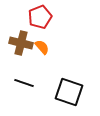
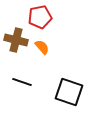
red pentagon: rotated 10 degrees clockwise
brown cross: moved 5 px left, 3 px up
black line: moved 2 px left, 1 px up
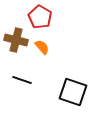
red pentagon: rotated 30 degrees counterclockwise
black line: moved 2 px up
black square: moved 4 px right
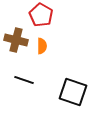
red pentagon: moved 1 px right, 2 px up
orange semicircle: moved 1 px up; rotated 42 degrees clockwise
black line: moved 2 px right
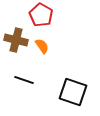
orange semicircle: rotated 35 degrees counterclockwise
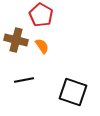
black line: rotated 30 degrees counterclockwise
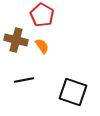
red pentagon: moved 1 px right
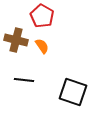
red pentagon: moved 1 px down
black line: rotated 18 degrees clockwise
